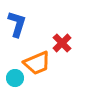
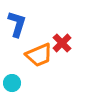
orange trapezoid: moved 2 px right, 8 px up
cyan circle: moved 3 px left, 5 px down
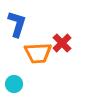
orange trapezoid: moved 1 px left, 2 px up; rotated 20 degrees clockwise
cyan circle: moved 2 px right, 1 px down
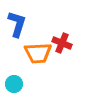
red cross: rotated 24 degrees counterclockwise
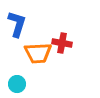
red cross: rotated 12 degrees counterclockwise
cyan circle: moved 3 px right
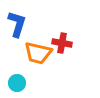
orange trapezoid: rotated 16 degrees clockwise
cyan circle: moved 1 px up
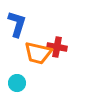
red cross: moved 5 px left, 4 px down
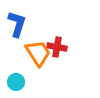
orange trapezoid: rotated 136 degrees counterclockwise
cyan circle: moved 1 px left, 1 px up
